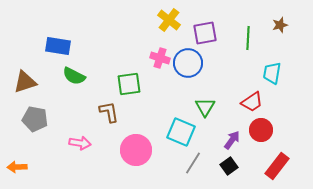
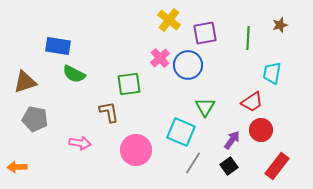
pink cross: rotated 30 degrees clockwise
blue circle: moved 2 px down
green semicircle: moved 2 px up
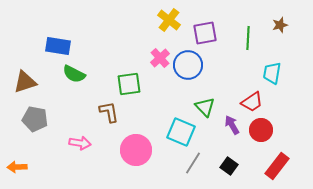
green triangle: rotated 15 degrees counterclockwise
purple arrow: moved 15 px up; rotated 66 degrees counterclockwise
black square: rotated 18 degrees counterclockwise
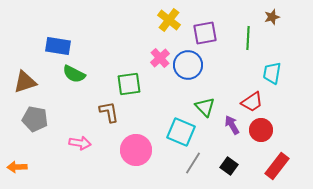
brown star: moved 8 px left, 8 px up
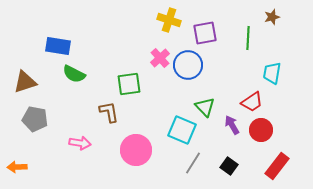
yellow cross: rotated 20 degrees counterclockwise
cyan square: moved 1 px right, 2 px up
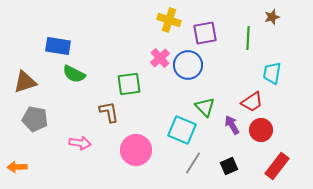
black square: rotated 30 degrees clockwise
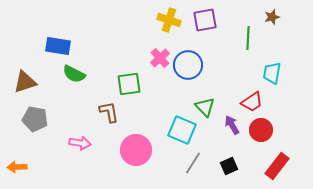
purple square: moved 13 px up
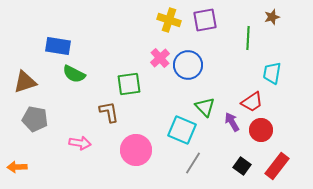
purple arrow: moved 3 px up
black square: moved 13 px right; rotated 30 degrees counterclockwise
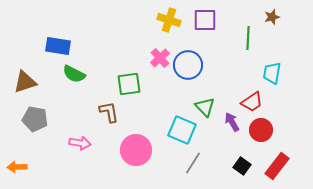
purple square: rotated 10 degrees clockwise
